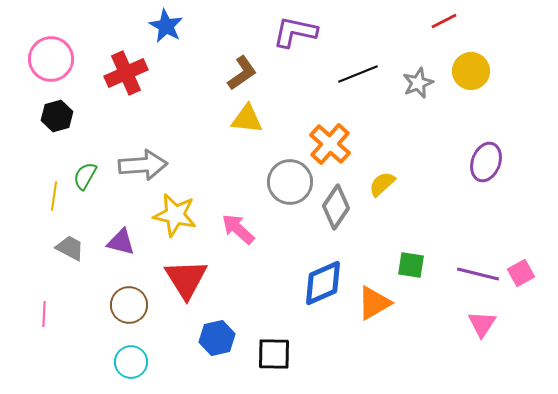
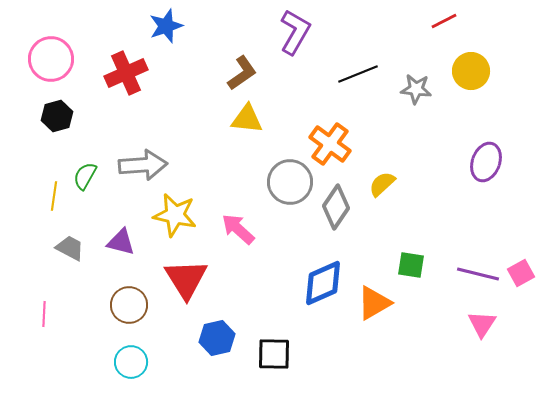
blue star: rotated 24 degrees clockwise
purple L-shape: rotated 108 degrees clockwise
gray star: moved 2 px left, 6 px down; rotated 28 degrees clockwise
orange cross: rotated 6 degrees counterclockwise
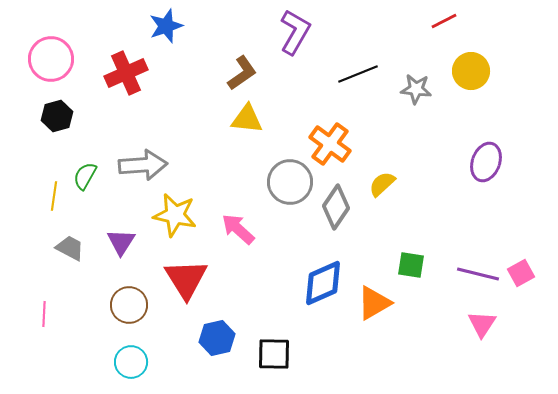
purple triangle: rotated 48 degrees clockwise
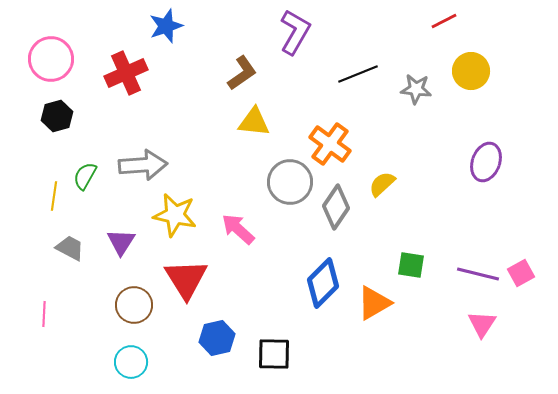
yellow triangle: moved 7 px right, 3 px down
blue diamond: rotated 21 degrees counterclockwise
brown circle: moved 5 px right
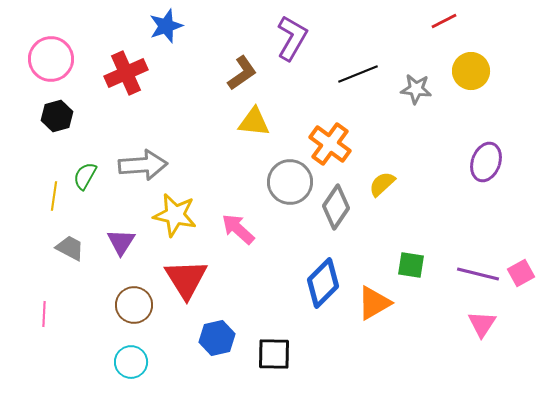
purple L-shape: moved 3 px left, 6 px down
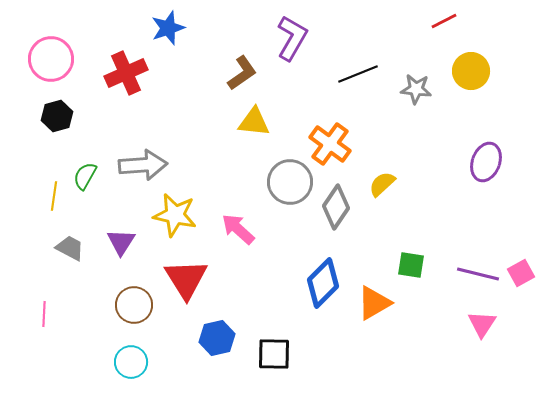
blue star: moved 2 px right, 2 px down
